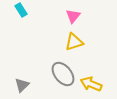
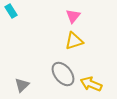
cyan rectangle: moved 10 px left, 1 px down
yellow triangle: moved 1 px up
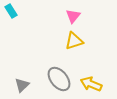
gray ellipse: moved 4 px left, 5 px down
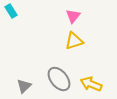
gray triangle: moved 2 px right, 1 px down
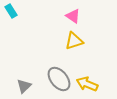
pink triangle: rotated 35 degrees counterclockwise
yellow arrow: moved 4 px left
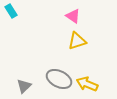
yellow triangle: moved 3 px right
gray ellipse: rotated 25 degrees counterclockwise
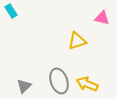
pink triangle: moved 29 px right, 2 px down; rotated 21 degrees counterclockwise
gray ellipse: moved 2 px down; rotated 45 degrees clockwise
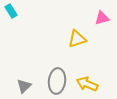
pink triangle: rotated 28 degrees counterclockwise
yellow triangle: moved 2 px up
gray ellipse: moved 2 px left; rotated 25 degrees clockwise
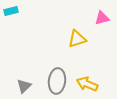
cyan rectangle: rotated 72 degrees counterclockwise
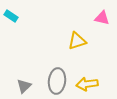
cyan rectangle: moved 5 px down; rotated 48 degrees clockwise
pink triangle: rotated 28 degrees clockwise
yellow triangle: moved 2 px down
yellow arrow: rotated 30 degrees counterclockwise
